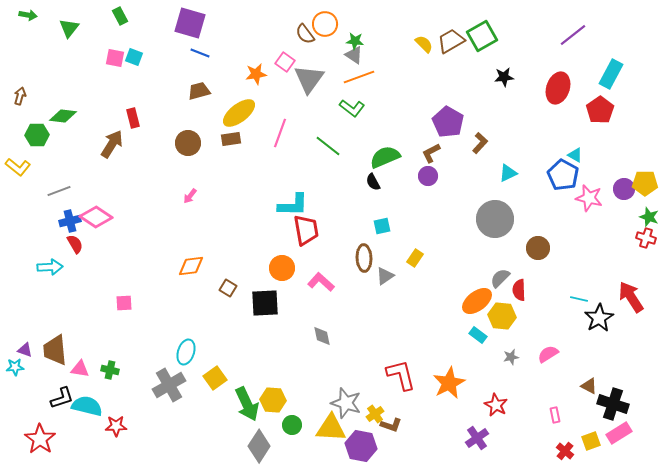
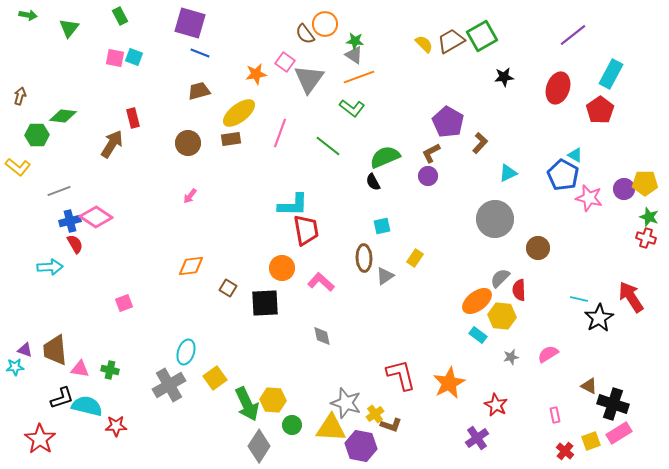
pink square at (124, 303): rotated 18 degrees counterclockwise
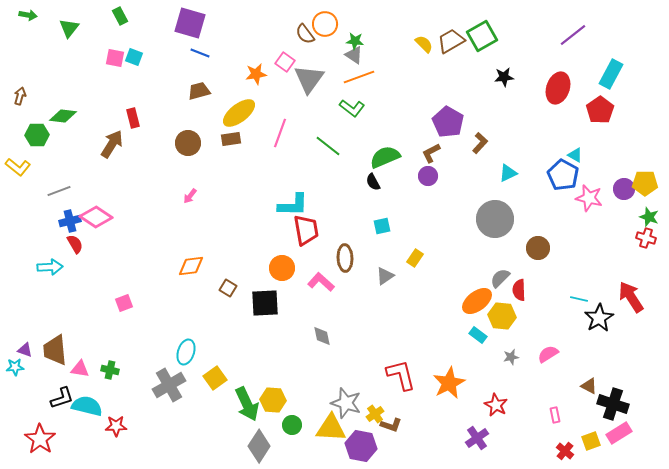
brown ellipse at (364, 258): moved 19 px left
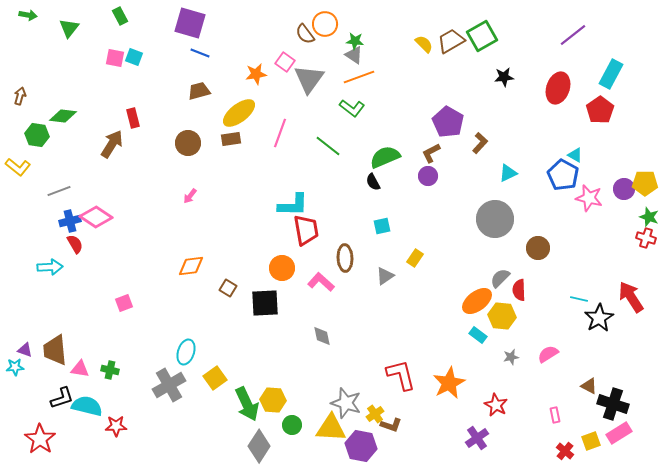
green hexagon at (37, 135): rotated 10 degrees clockwise
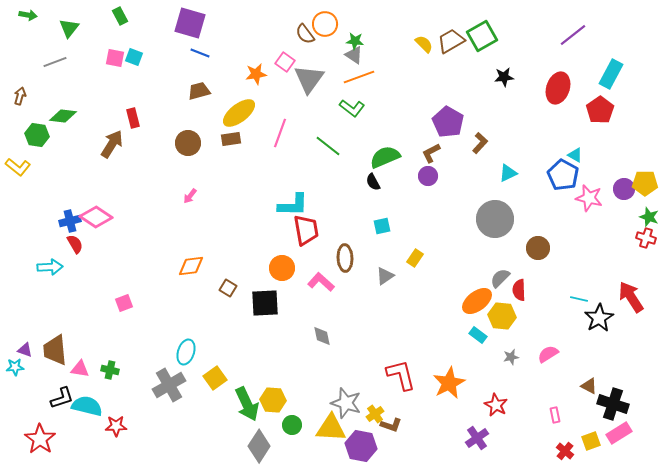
gray line at (59, 191): moved 4 px left, 129 px up
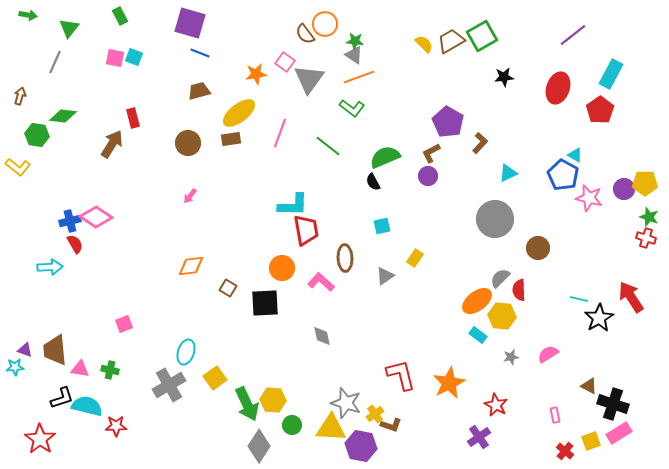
gray line at (55, 62): rotated 45 degrees counterclockwise
pink square at (124, 303): moved 21 px down
purple cross at (477, 438): moved 2 px right, 1 px up
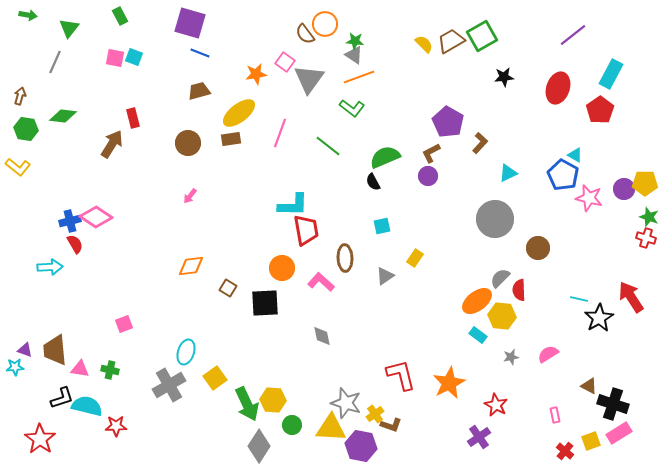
green hexagon at (37, 135): moved 11 px left, 6 px up
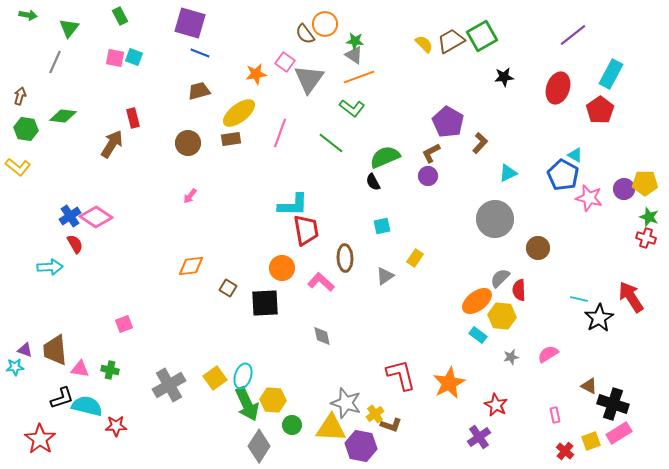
green line at (328, 146): moved 3 px right, 3 px up
blue cross at (70, 221): moved 5 px up; rotated 20 degrees counterclockwise
cyan ellipse at (186, 352): moved 57 px right, 24 px down
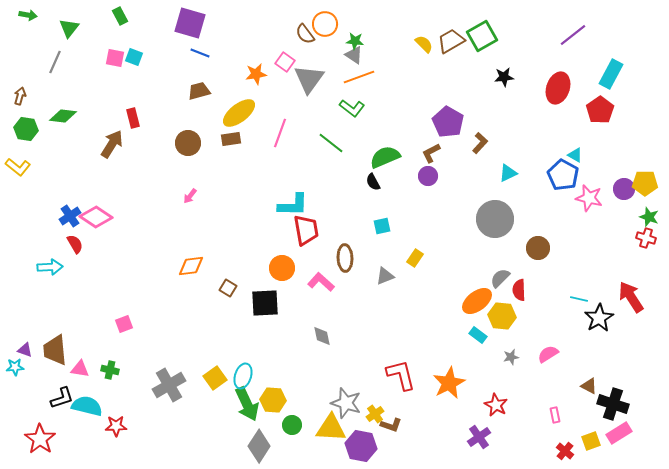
gray triangle at (385, 276): rotated 12 degrees clockwise
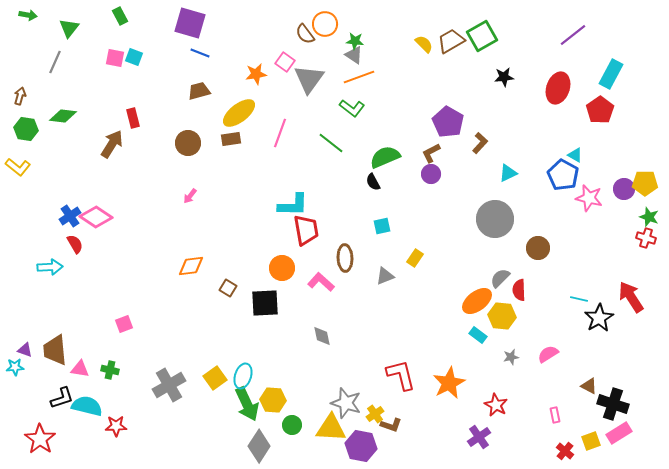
purple circle at (428, 176): moved 3 px right, 2 px up
